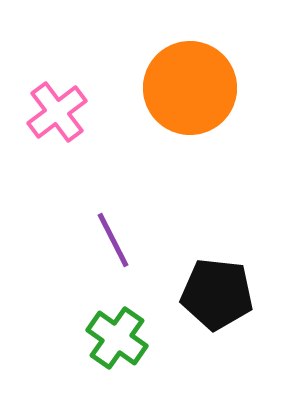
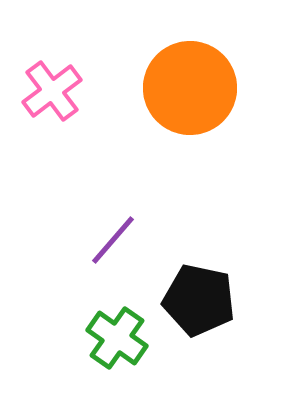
pink cross: moved 5 px left, 21 px up
purple line: rotated 68 degrees clockwise
black pentagon: moved 18 px left, 6 px down; rotated 6 degrees clockwise
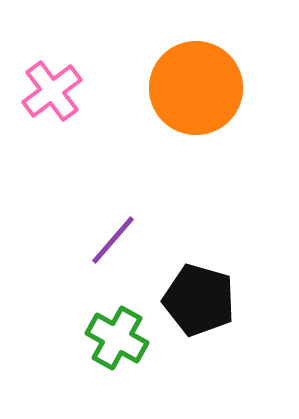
orange circle: moved 6 px right
black pentagon: rotated 4 degrees clockwise
green cross: rotated 6 degrees counterclockwise
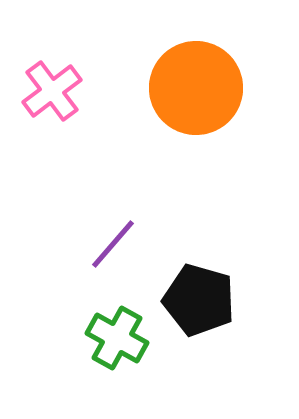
purple line: moved 4 px down
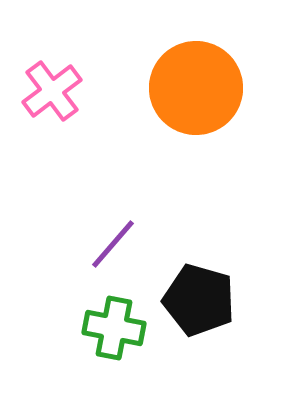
green cross: moved 3 px left, 10 px up; rotated 18 degrees counterclockwise
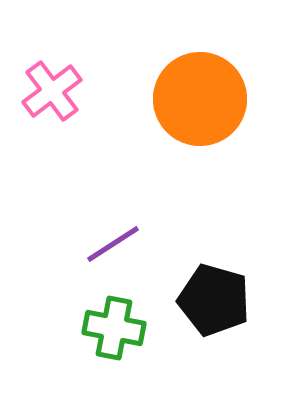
orange circle: moved 4 px right, 11 px down
purple line: rotated 16 degrees clockwise
black pentagon: moved 15 px right
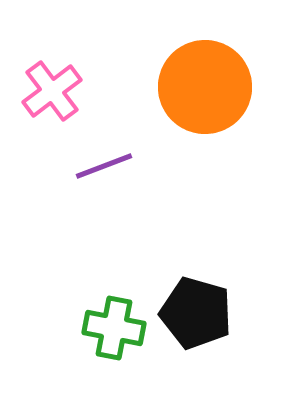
orange circle: moved 5 px right, 12 px up
purple line: moved 9 px left, 78 px up; rotated 12 degrees clockwise
black pentagon: moved 18 px left, 13 px down
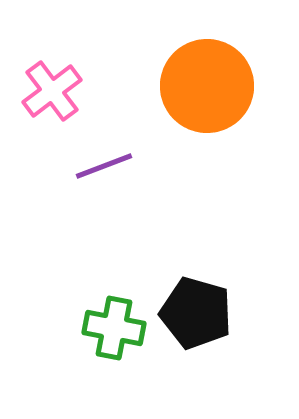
orange circle: moved 2 px right, 1 px up
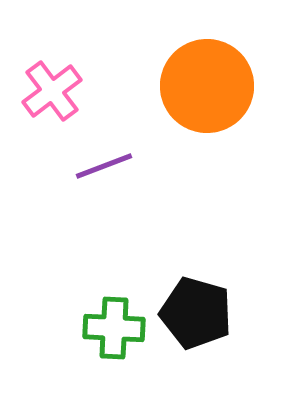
green cross: rotated 8 degrees counterclockwise
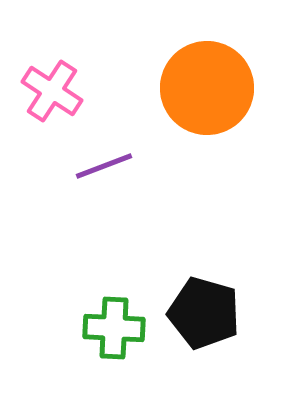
orange circle: moved 2 px down
pink cross: rotated 20 degrees counterclockwise
black pentagon: moved 8 px right
